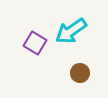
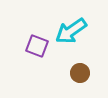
purple square: moved 2 px right, 3 px down; rotated 10 degrees counterclockwise
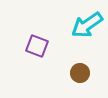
cyan arrow: moved 16 px right, 6 px up
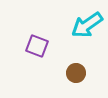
brown circle: moved 4 px left
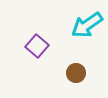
purple square: rotated 20 degrees clockwise
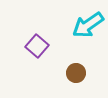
cyan arrow: moved 1 px right
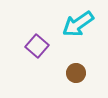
cyan arrow: moved 10 px left, 1 px up
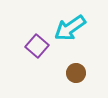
cyan arrow: moved 8 px left, 4 px down
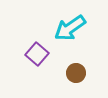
purple square: moved 8 px down
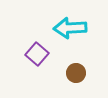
cyan arrow: rotated 32 degrees clockwise
